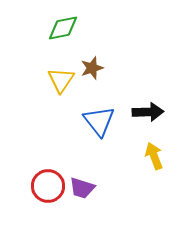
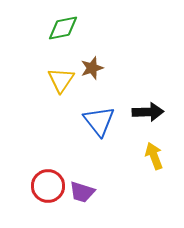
purple trapezoid: moved 4 px down
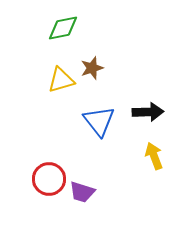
yellow triangle: rotated 40 degrees clockwise
red circle: moved 1 px right, 7 px up
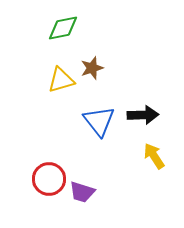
black arrow: moved 5 px left, 3 px down
yellow arrow: rotated 12 degrees counterclockwise
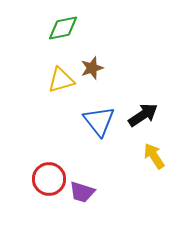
black arrow: rotated 32 degrees counterclockwise
